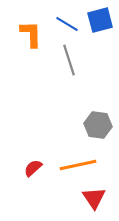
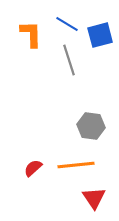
blue square: moved 15 px down
gray hexagon: moved 7 px left, 1 px down
orange line: moved 2 px left; rotated 6 degrees clockwise
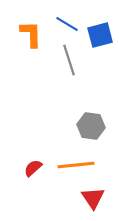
red triangle: moved 1 px left
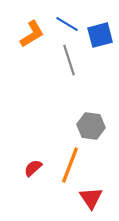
orange L-shape: moved 1 px right; rotated 60 degrees clockwise
orange line: moved 6 px left; rotated 63 degrees counterclockwise
red triangle: moved 2 px left
